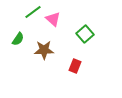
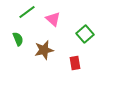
green line: moved 6 px left
green semicircle: rotated 56 degrees counterclockwise
brown star: rotated 12 degrees counterclockwise
red rectangle: moved 3 px up; rotated 32 degrees counterclockwise
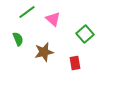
brown star: moved 2 px down
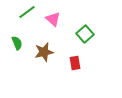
green semicircle: moved 1 px left, 4 px down
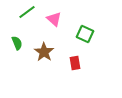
pink triangle: moved 1 px right
green square: rotated 24 degrees counterclockwise
brown star: rotated 24 degrees counterclockwise
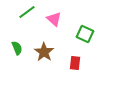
green semicircle: moved 5 px down
red rectangle: rotated 16 degrees clockwise
